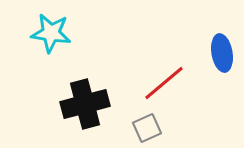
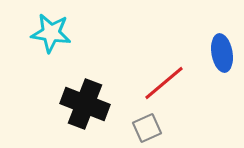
black cross: rotated 36 degrees clockwise
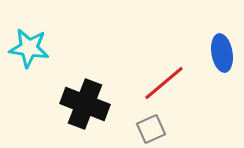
cyan star: moved 22 px left, 15 px down
gray square: moved 4 px right, 1 px down
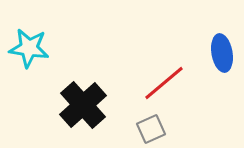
black cross: moved 2 px left, 1 px down; rotated 27 degrees clockwise
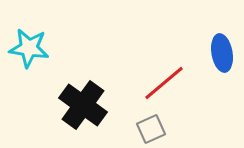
black cross: rotated 12 degrees counterclockwise
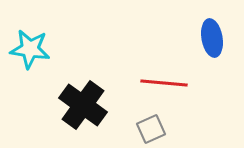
cyan star: moved 1 px right, 1 px down
blue ellipse: moved 10 px left, 15 px up
red line: rotated 45 degrees clockwise
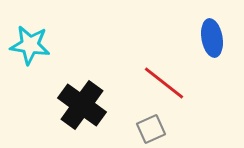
cyan star: moved 4 px up
red line: rotated 33 degrees clockwise
black cross: moved 1 px left
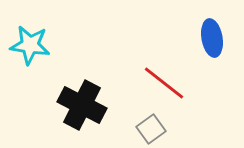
black cross: rotated 9 degrees counterclockwise
gray square: rotated 12 degrees counterclockwise
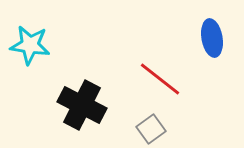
red line: moved 4 px left, 4 px up
